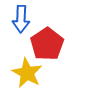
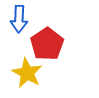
blue arrow: moved 2 px left
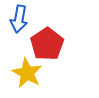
blue arrow: rotated 8 degrees clockwise
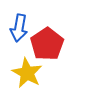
blue arrow: moved 9 px down
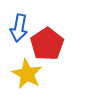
yellow star: moved 1 px down
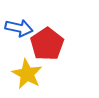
blue arrow: rotated 88 degrees counterclockwise
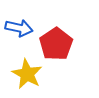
red pentagon: moved 9 px right
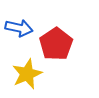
yellow star: rotated 20 degrees clockwise
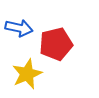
red pentagon: rotated 20 degrees clockwise
